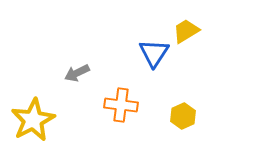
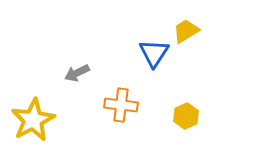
yellow hexagon: moved 3 px right
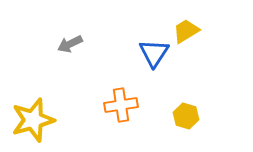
gray arrow: moved 7 px left, 29 px up
orange cross: rotated 16 degrees counterclockwise
yellow hexagon: rotated 20 degrees counterclockwise
yellow star: rotated 12 degrees clockwise
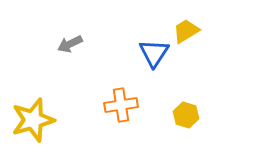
yellow hexagon: moved 1 px up
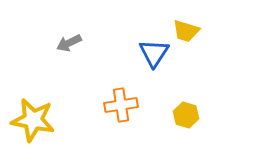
yellow trapezoid: rotated 132 degrees counterclockwise
gray arrow: moved 1 px left, 1 px up
yellow star: rotated 27 degrees clockwise
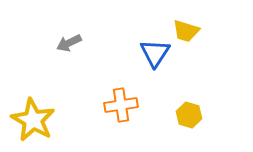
blue triangle: moved 1 px right
yellow hexagon: moved 3 px right
yellow star: rotated 18 degrees clockwise
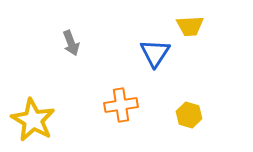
yellow trapezoid: moved 4 px right, 5 px up; rotated 20 degrees counterclockwise
gray arrow: moved 2 px right; rotated 85 degrees counterclockwise
